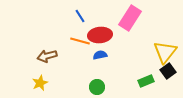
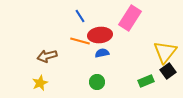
blue semicircle: moved 2 px right, 2 px up
green circle: moved 5 px up
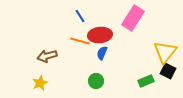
pink rectangle: moved 3 px right
blue semicircle: rotated 56 degrees counterclockwise
black square: rotated 28 degrees counterclockwise
green circle: moved 1 px left, 1 px up
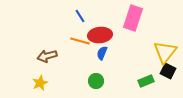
pink rectangle: rotated 15 degrees counterclockwise
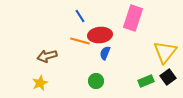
blue semicircle: moved 3 px right
black square: moved 6 px down; rotated 28 degrees clockwise
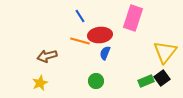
black square: moved 6 px left, 1 px down
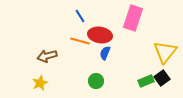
red ellipse: rotated 15 degrees clockwise
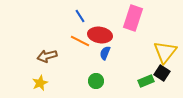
orange line: rotated 12 degrees clockwise
black square: moved 5 px up; rotated 21 degrees counterclockwise
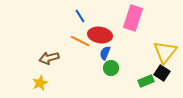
brown arrow: moved 2 px right, 2 px down
green circle: moved 15 px right, 13 px up
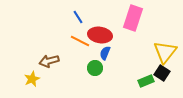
blue line: moved 2 px left, 1 px down
brown arrow: moved 3 px down
green circle: moved 16 px left
yellow star: moved 8 px left, 4 px up
